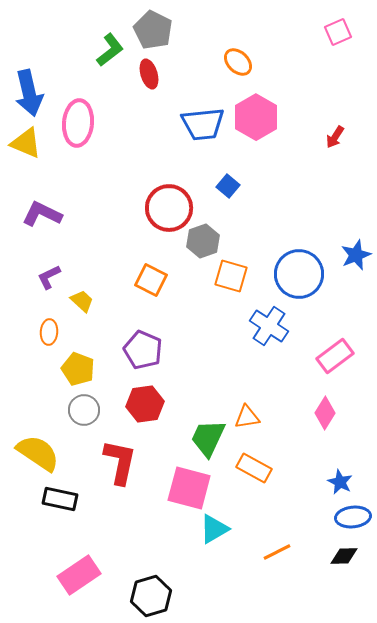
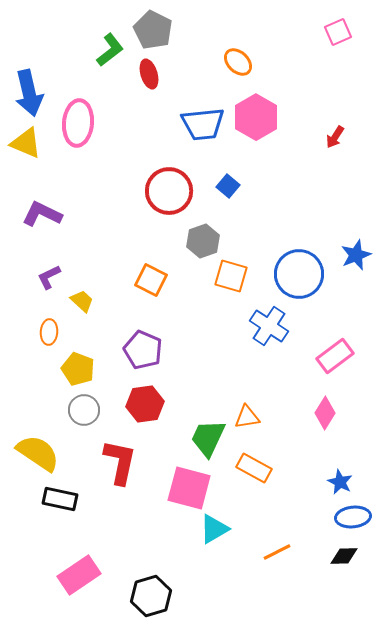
red circle at (169, 208): moved 17 px up
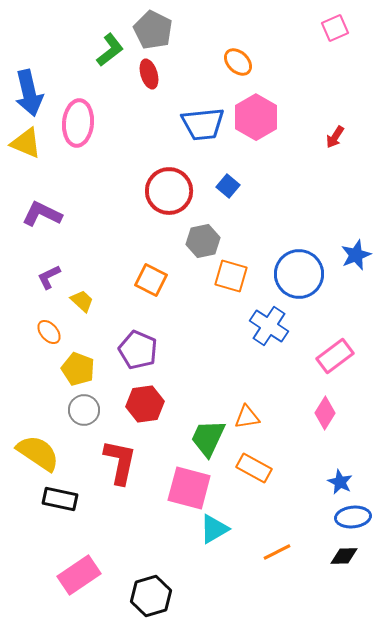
pink square at (338, 32): moved 3 px left, 4 px up
gray hexagon at (203, 241): rotated 8 degrees clockwise
orange ellipse at (49, 332): rotated 45 degrees counterclockwise
purple pentagon at (143, 350): moved 5 px left
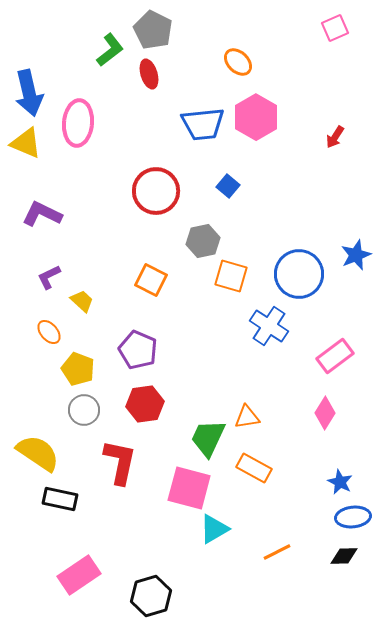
red circle at (169, 191): moved 13 px left
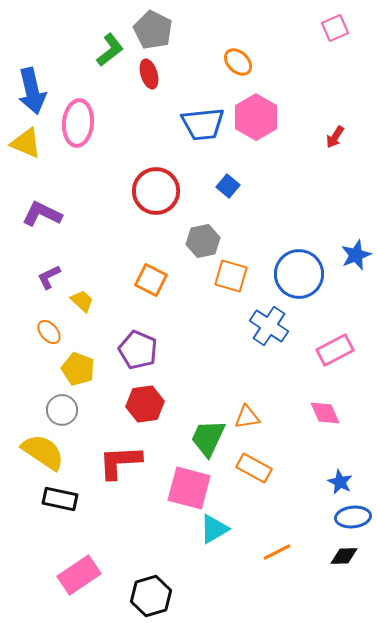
blue arrow at (29, 93): moved 3 px right, 2 px up
pink rectangle at (335, 356): moved 6 px up; rotated 9 degrees clockwise
gray circle at (84, 410): moved 22 px left
pink diamond at (325, 413): rotated 56 degrees counterclockwise
yellow semicircle at (38, 453): moved 5 px right, 1 px up
red L-shape at (120, 462): rotated 105 degrees counterclockwise
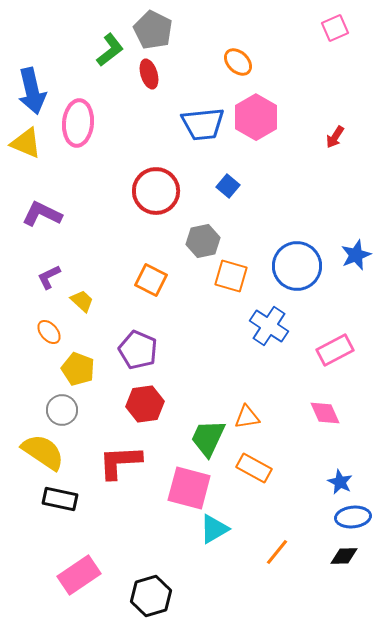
blue circle at (299, 274): moved 2 px left, 8 px up
orange line at (277, 552): rotated 24 degrees counterclockwise
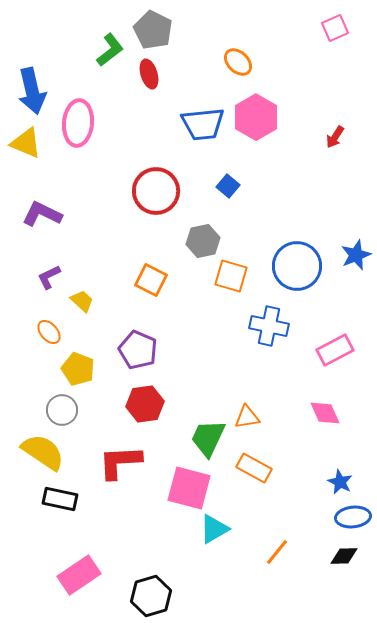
blue cross at (269, 326): rotated 21 degrees counterclockwise
